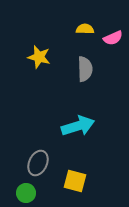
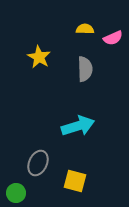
yellow star: rotated 15 degrees clockwise
green circle: moved 10 px left
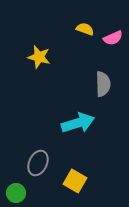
yellow semicircle: rotated 18 degrees clockwise
yellow star: rotated 15 degrees counterclockwise
gray semicircle: moved 18 px right, 15 px down
cyan arrow: moved 3 px up
yellow square: rotated 15 degrees clockwise
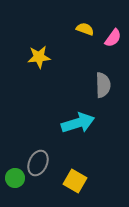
pink semicircle: rotated 30 degrees counterclockwise
yellow star: rotated 20 degrees counterclockwise
gray semicircle: moved 1 px down
green circle: moved 1 px left, 15 px up
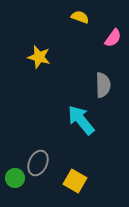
yellow semicircle: moved 5 px left, 12 px up
yellow star: rotated 20 degrees clockwise
cyan arrow: moved 3 px right, 3 px up; rotated 112 degrees counterclockwise
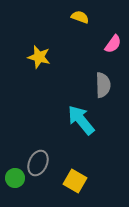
pink semicircle: moved 6 px down
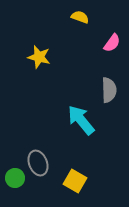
pink semicircle: moved 1 px left, 1 px up
gray semicircle: moved 6 px right, 5 px down
gray ellipse: rotated 45 degrees counterclockwise
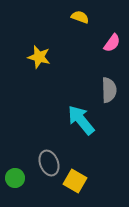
gray ellipse: moved 11 px right
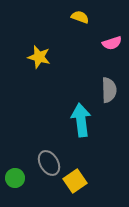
pink semicircle: rotated 36 degrees clockwise
cyan arrow: rotated 32 degrees clockwise
gray ellipse: rotated 10 degrees counterclockwise
yellow square: rotated 25 degrees clockwise
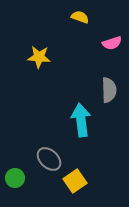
yellow star: rotated 10 degrees counterclockwise
gray ellipse: moved 4 px up; rotated 15 degrees counterclockwise
